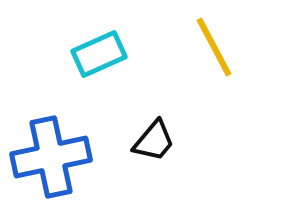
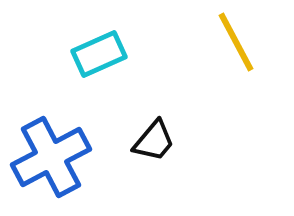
yellow line: moved 22 px right, 5 px up
blue cross: rotated 16 degrees counterclockwise
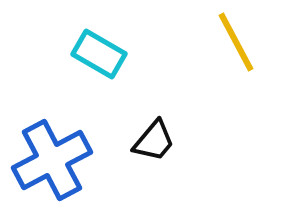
cyan rectangle: rotated 54 degrees clockwise
blue cross: moved 1 px right, 3 px down
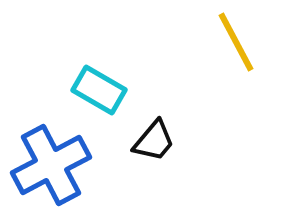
cyan rectangle: moved 36 px down
blue cross: moved 1 px left, 5 px down
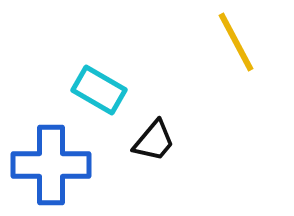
blue cross: rotated 28 degrees clockwise
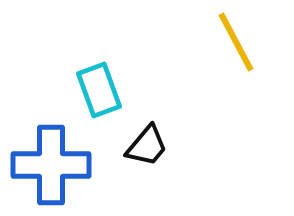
cyan rectangle: rotated 40 degrees clockwise
black trapezoid: moved 7 px left, 5 px down
